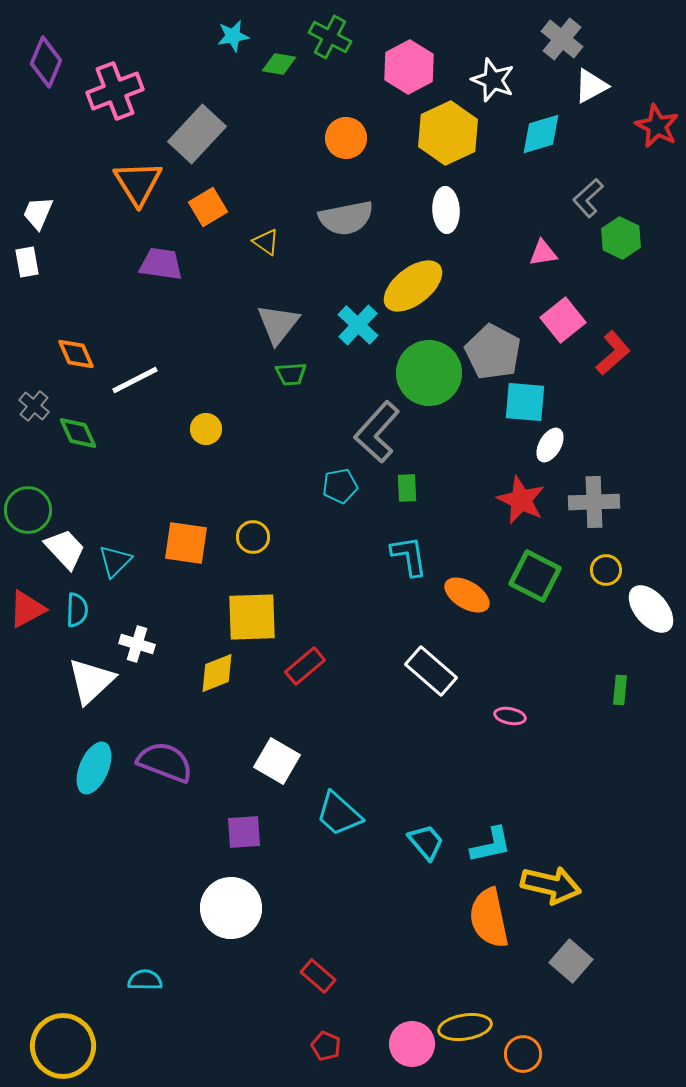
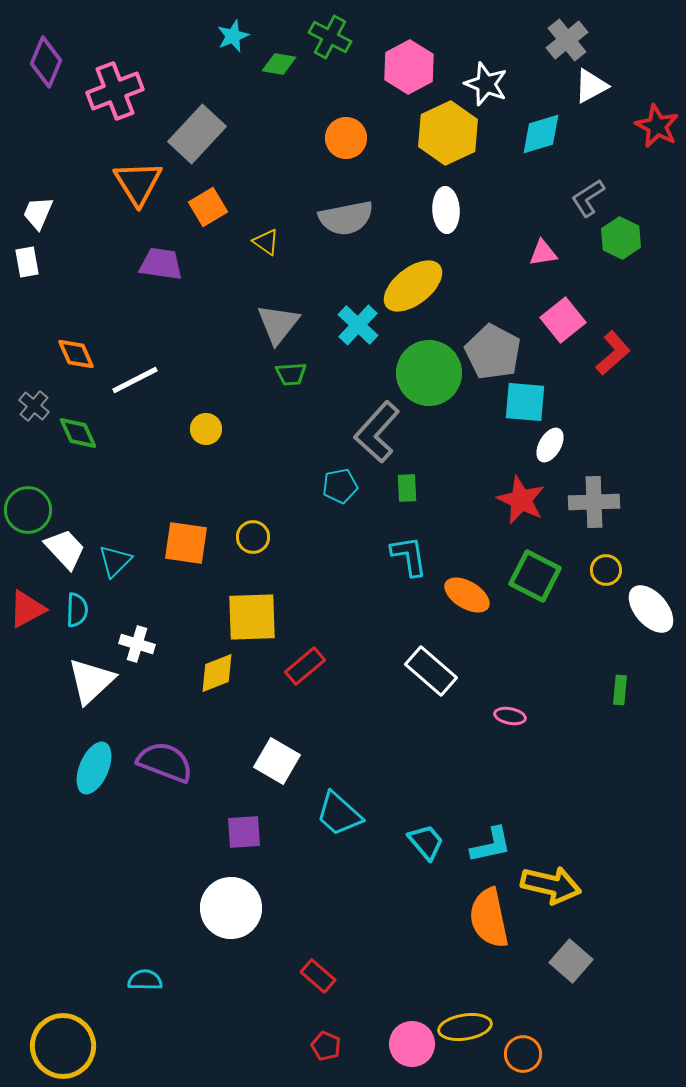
cyan star at (233, 36): rotated 12 degrees counterclockwise
gray cross at (562, 39): moved 5 px right, 1 px down; rotated 12 degrees clockwise
white star at (493, 80): moved 7 px left, 4 px down
gray L-shape at (588, 198): rotated 9 degrees clockwise
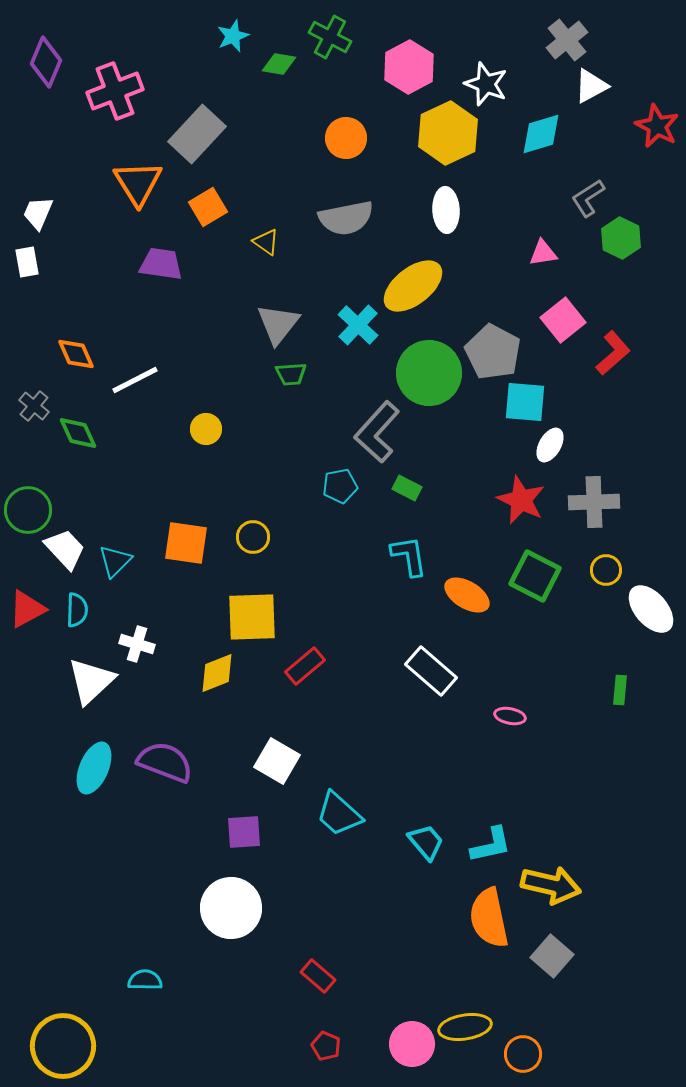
green rectangle at (407, 488): rotated 60 degrees counterclockwise
gray square at (571, 961): moved 19 px left, 5 px up
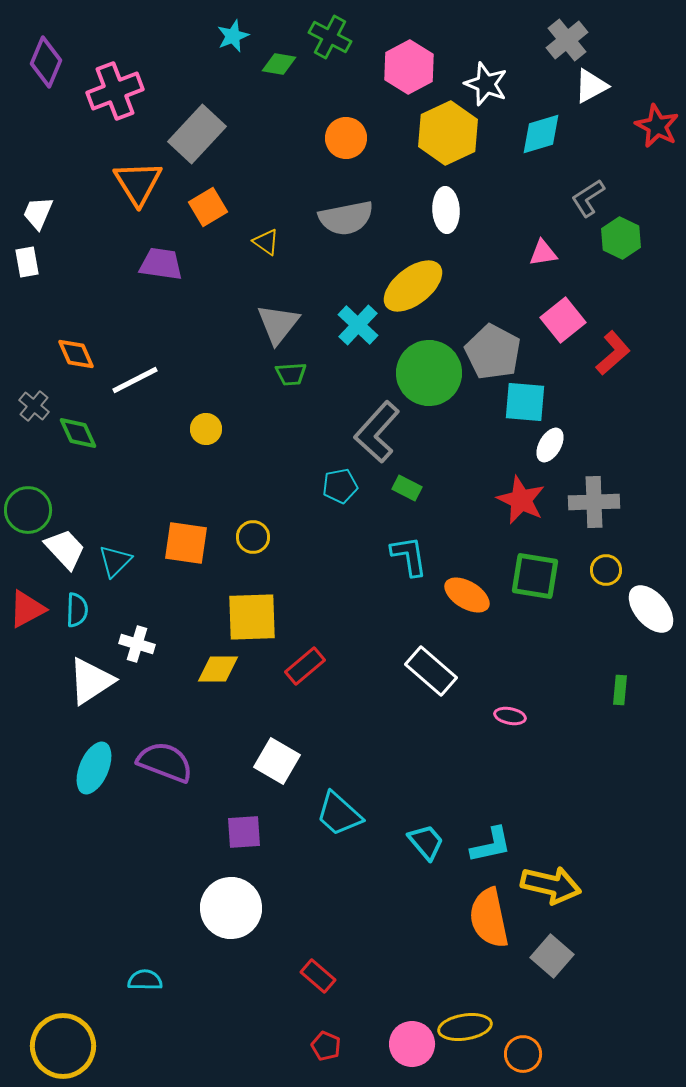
green square at (535, 576): rotated 18 degrees counterclockwise
yellow diamond at (217, 673): moved 1 px right, 4 px up; rotated 21 degrees clockwise
white triangle at (91, 681): rotated 10 degrees clockwise
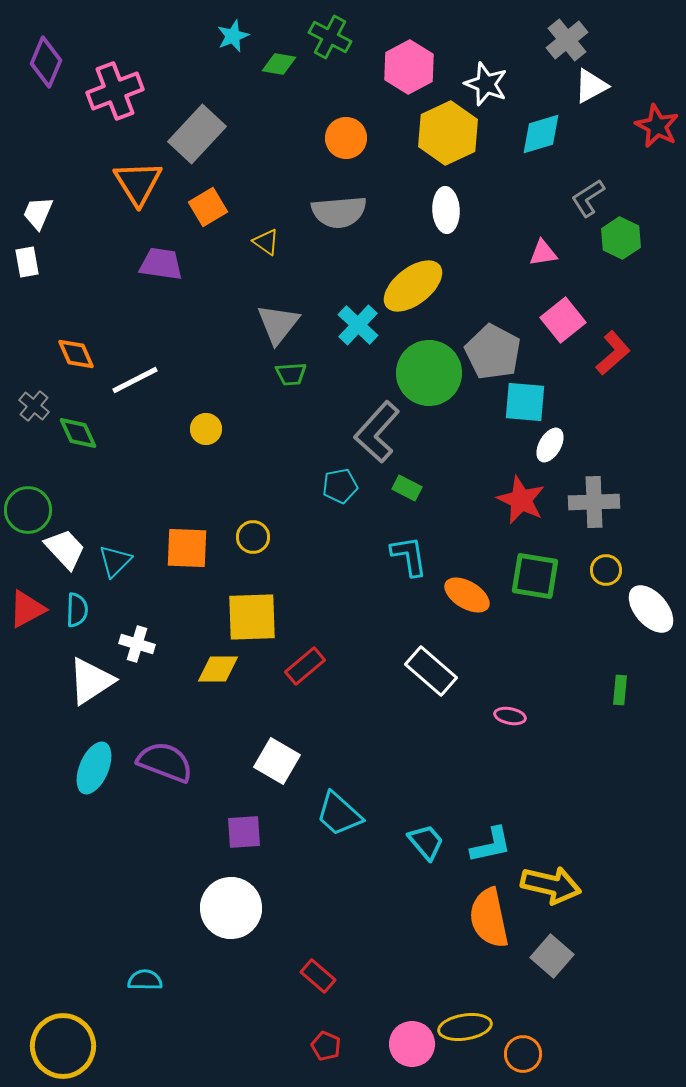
gray semicircle at (346, 218): moved 7 px left, 6 px up; rotated 6 degrees clockwise
orange square at (186, 543): moved 1 px right, 5 px down; rotated 6 degrees counterclockwise
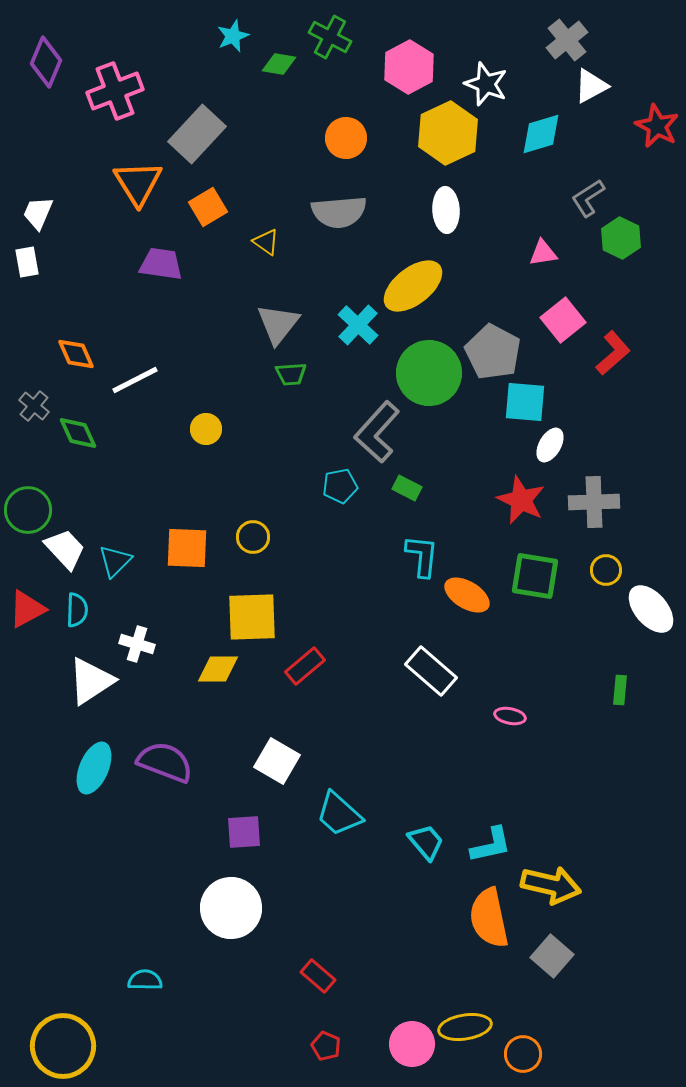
cyan L-shape at (409, 556): moved 13 px right; rotated 15 degrees clockwise
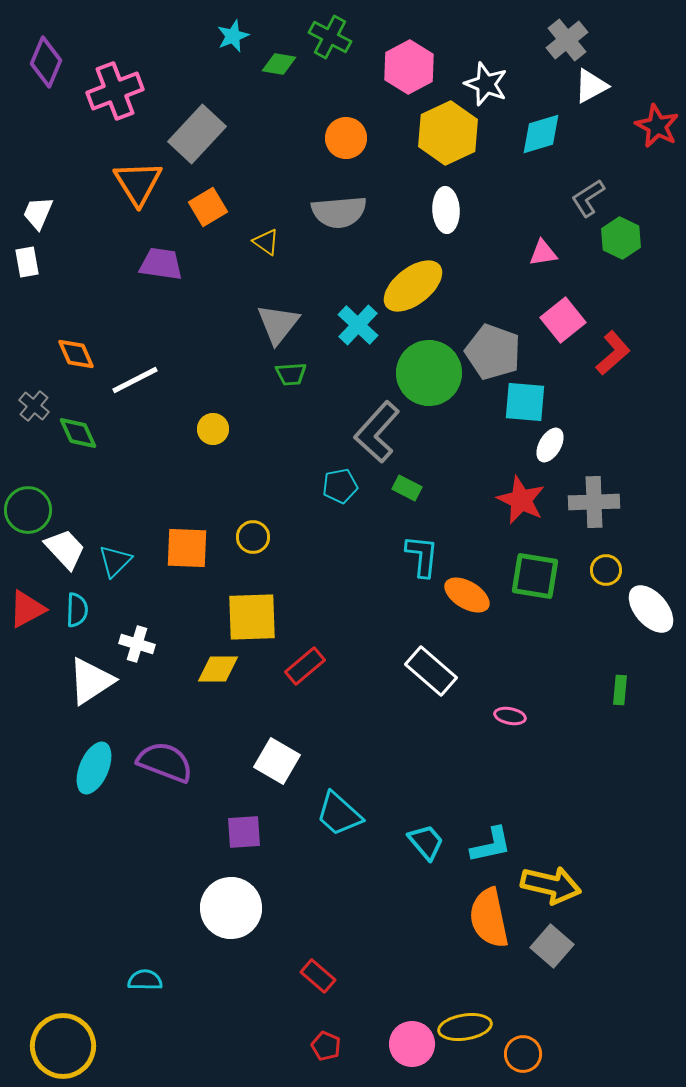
gray pentagon at (493, 352): rotated 8 degrees counterclockwise
yellow circle at (206, 429): moved 7 px right
gray square at (552, 956): moved 10 px up
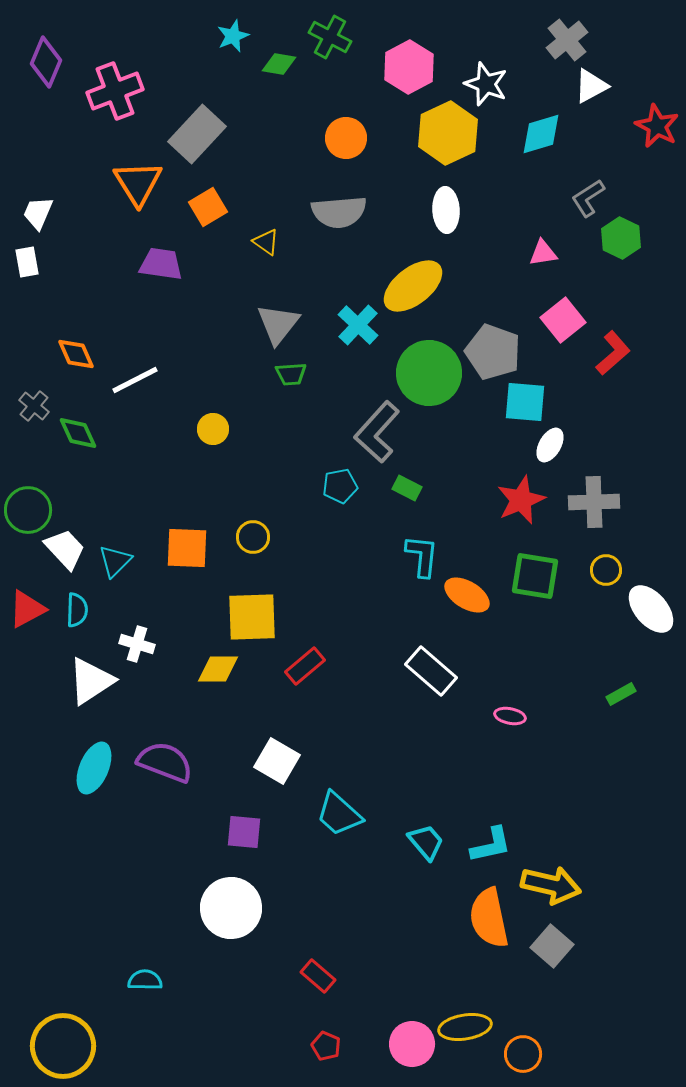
red star at (521, 500): rotated 24 degrees clockwise
green rectangle at (620, 690): moved 1 px right, 4 px down; rotated 56 degrees clockwise
purple square at (244, 832): rotated 9 degrees clockwise
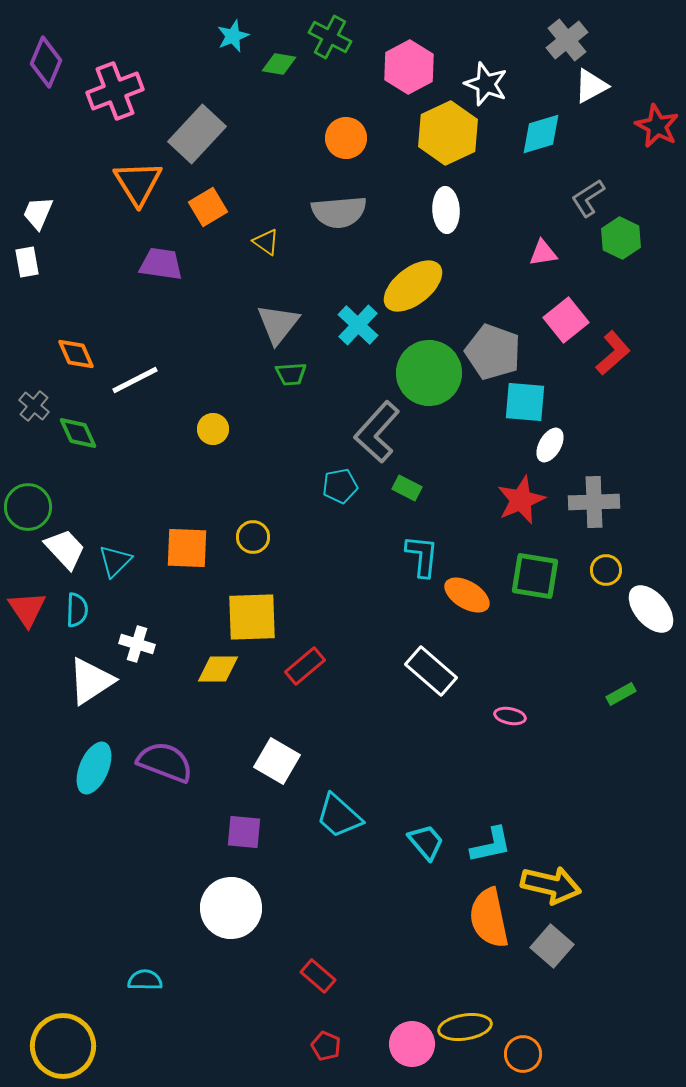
pink square at (563, 320): moved 3 px right
green circle at (28, 510): moved 3 px up
red triangle at (27, 609): rotated 36 degrees counterclockwise
cyan trapezoid at (339, 814): moved 2 px down
